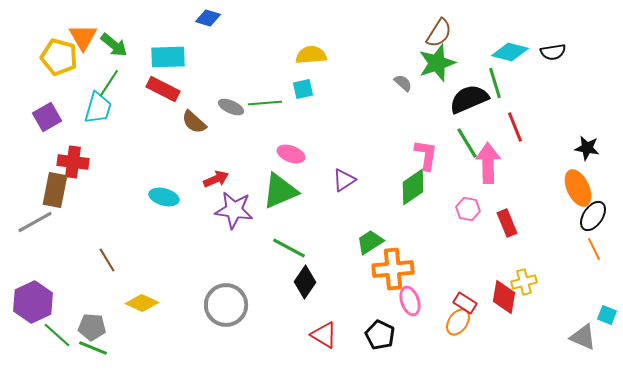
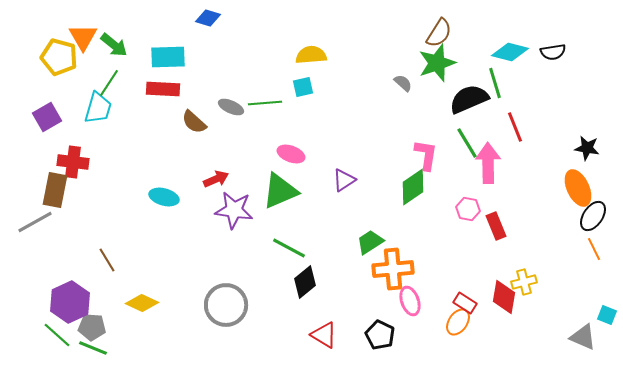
red rectangle at (163, 89): rotated 24 degrees counterclockwise
cyan square at (303, 89): moved 2 px up
red rectangle at (507, 223): moved 11 px left, 3 px down
black diamond at (305, 282): rotated 16 degrees clockwise
purple hexagon at (33, 302): moved 37 px right
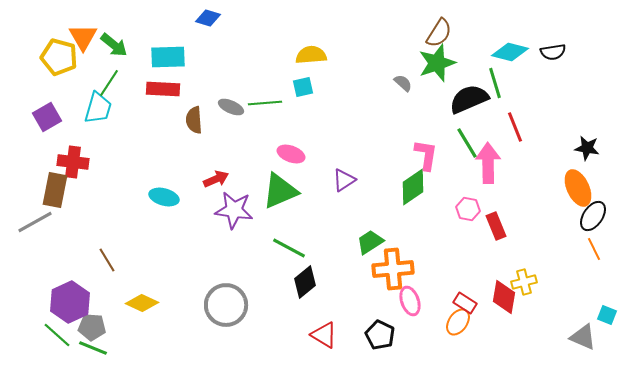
brown semicircle at (194, 122): moved 2 px up; rotated 44 degrees clockwise
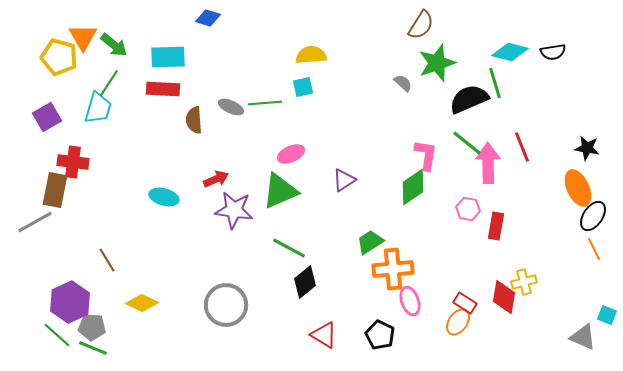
brown semicircle at (439, 33): moved 18 px left, 8 px up
red line at (515, 127): moved 7 px right, 20 px down
green line at (467, 143): rotated 20 degrees counterclockwise
pink ellipse at (291, 154): rotated 44 degrees counterclockwise
red rectangle at (496, 226): rotated 32 degrees clockwise
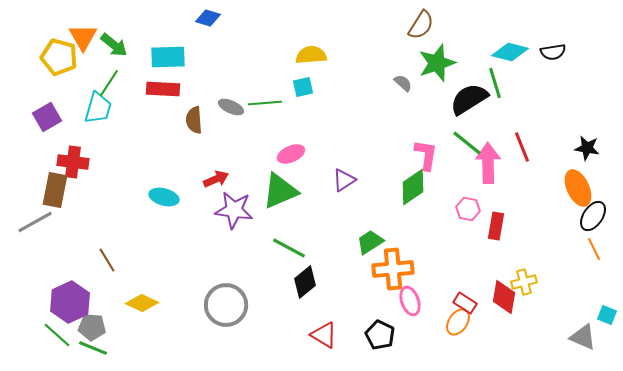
black semicircle at (469, 99): rotated 9 degrees counterclockwise
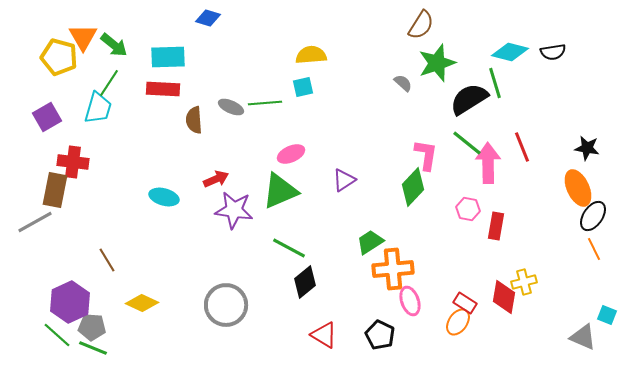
green diamond at (413, 187): rotated 12 degrees counterclockwise
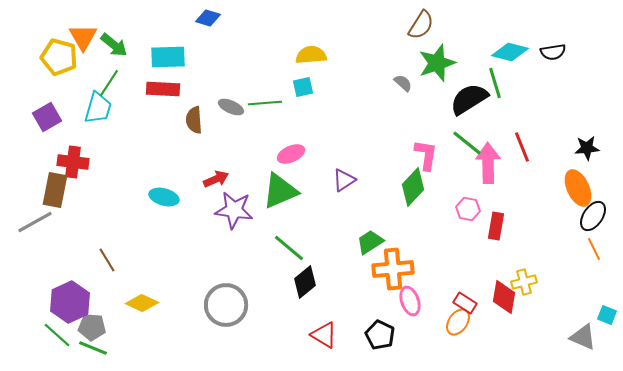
black star at (587, 148): rotated 15 degrees counterclockwise
green line at (289, 248): rotated 12 degrees clockwise
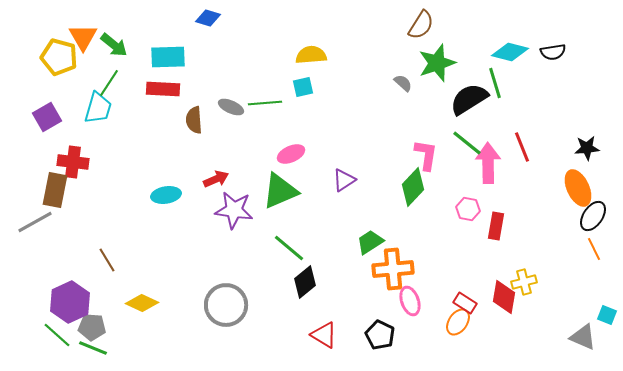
cyan ellipse at (164, 197): moved 2 px right, 2 px up; rotated 24 degrees counterclockwise
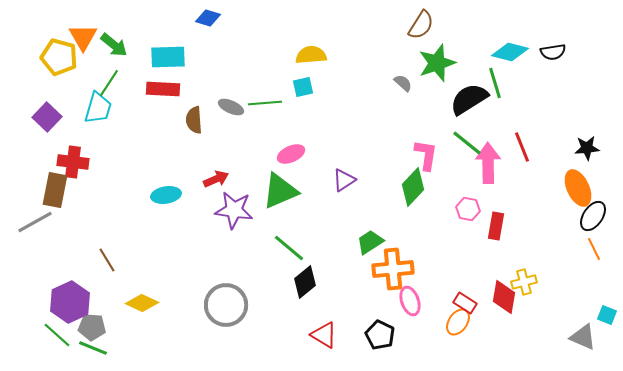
purple square at (47, 117): rotated 16 degrees counterclockwise
